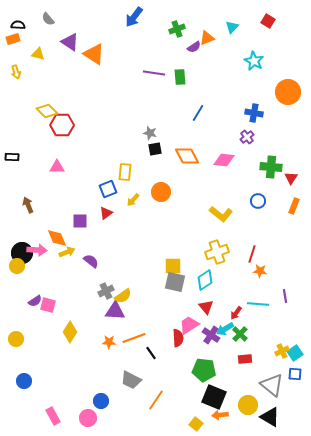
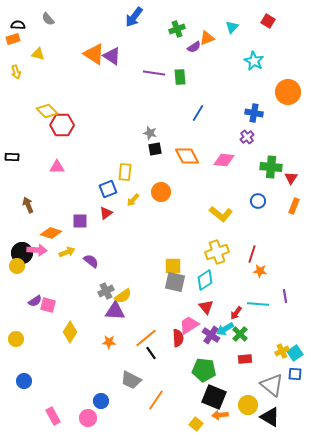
purple triangle at (70, 42): moved 42 px right, 14 px down
orange diamond at (57, 238): moved 6 px left, 5 px up; rotated 50 degrees counterclockwise
orange line at (134, 338): moved 12 px right; rotated 20 degrees counterclockwise
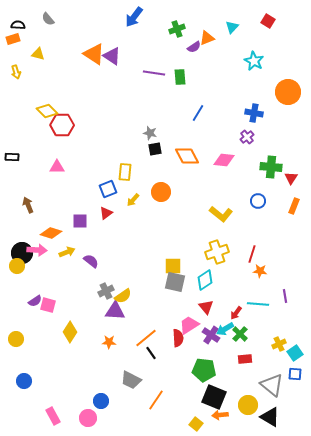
yellow cross at (282, 351): moved 3 px left, 7 px up
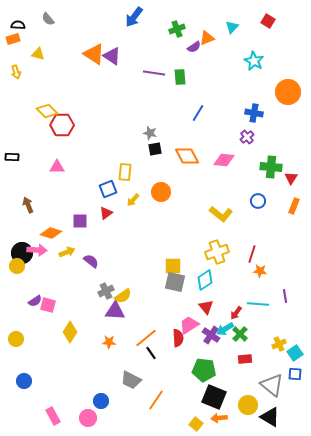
orange arrow at (220, 415): moved 1 px left, 3 px down
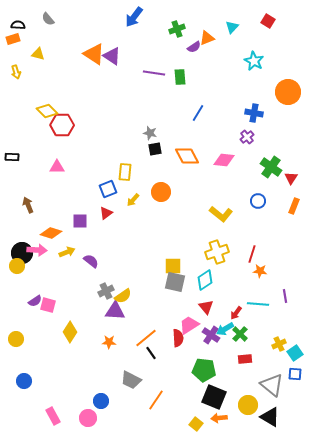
green cross at (271, 167): rotated 30 degrees clockwise
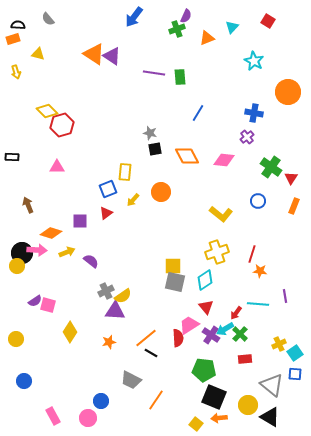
purple semicircle at (194, 47): moved 8 px left, 31 px up; rotated 32 degrees counterclockwise
red hexagon at (62, 125): rotated 15 degrees counterclockwise
orange star at (109, 342): rotated 16 degrees counterclockwise
black line at (151, 353): rotated 24 degrees counterclockwise
